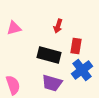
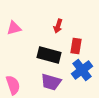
purple trapezoid: moved 1 px left, 1 px up
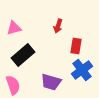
black rectangle: moved 26 px left; rotated 55 degrees counterclockwise
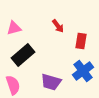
red arrow: rotated 56 degrees counterclockwise
red rectangle: moved 5 px right, 5 px up
blue cross: moved 1 px right, 1 px down
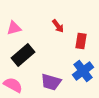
pink semicircle: rotated 42 degrees counterclockwise
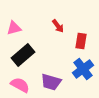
blue cross: moved 2 px up
pink semicircle: moved 7 px right
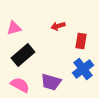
red arrow: rotated 112 degrees clockwise
